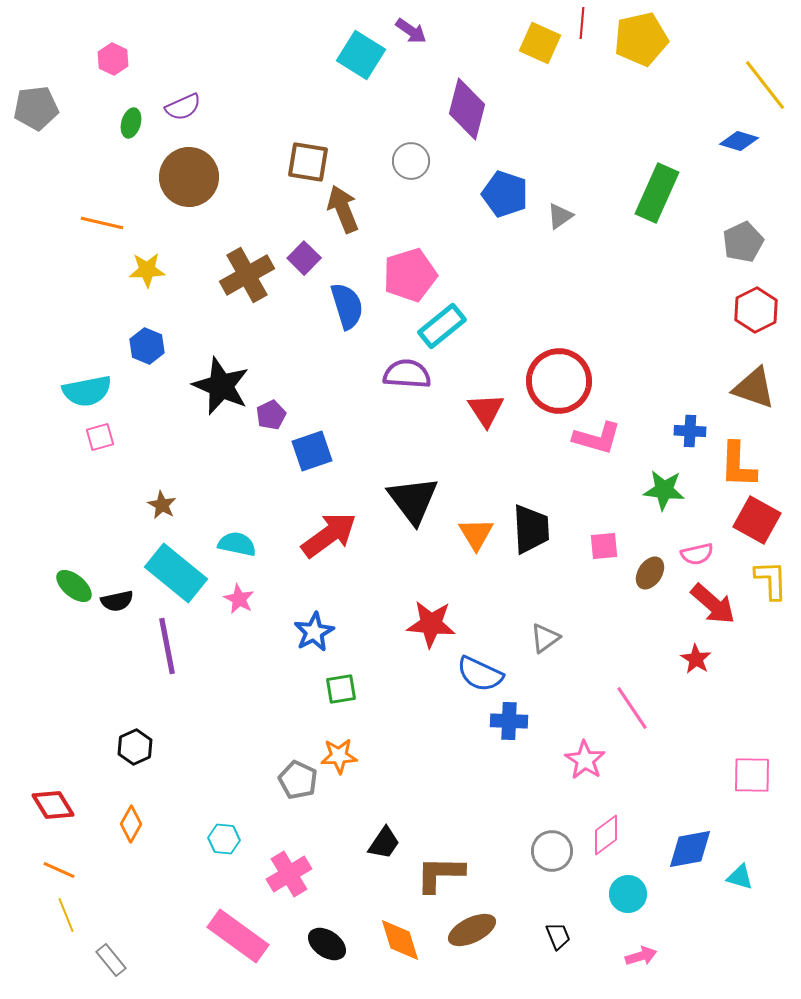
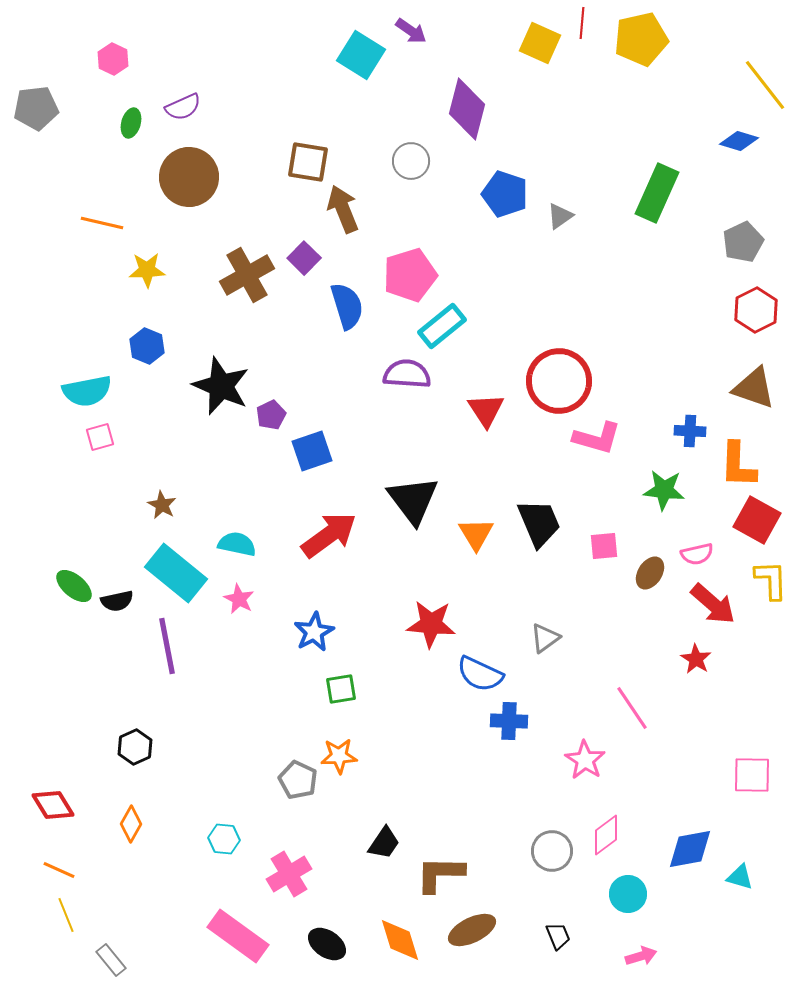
black trapezoid at (531, 529): moved 8 px right, 6 px up; rotated 20 degrees counterclockwise
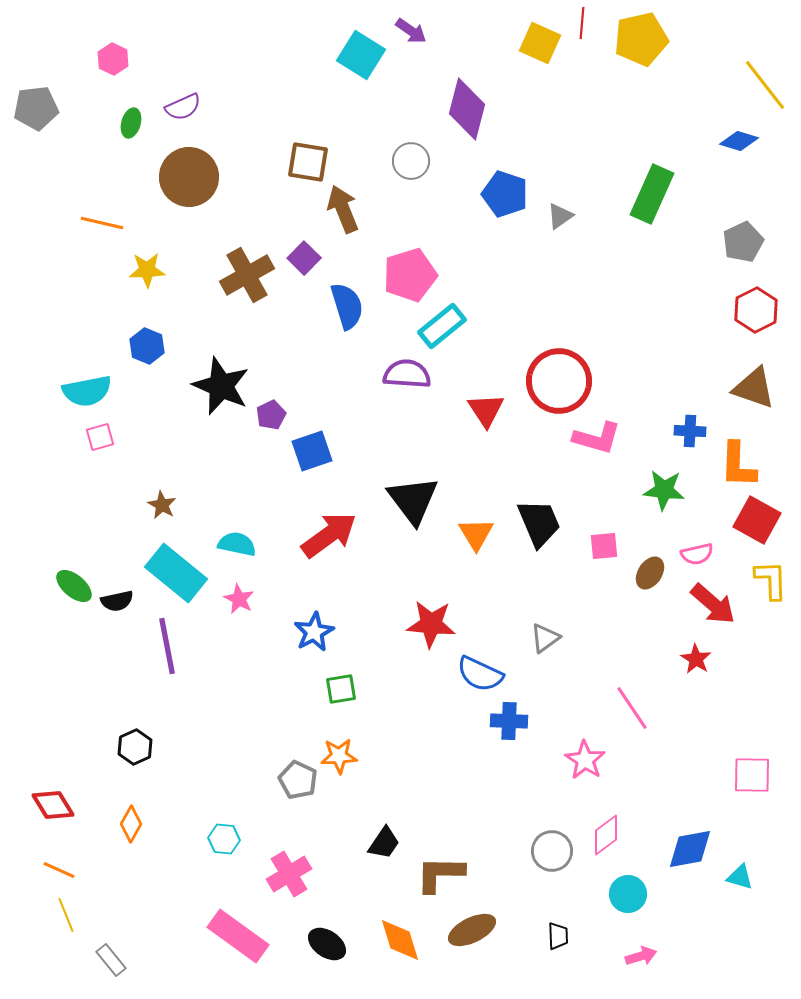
green rectangle at (657, 193): moved 5 px left, 1 px down
black trapezoid at (558, 936): rotated 20 degrees clockwise
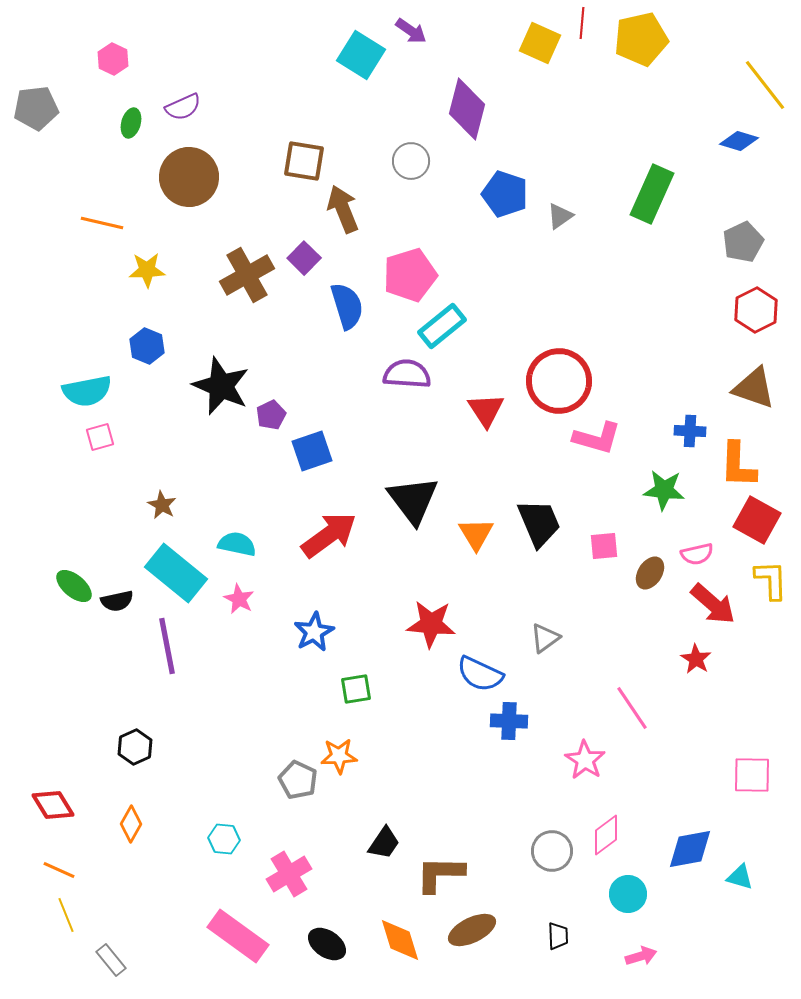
brown square at (308, 162): moved 4 px left, 1 px up
green square at (341, 689): moved 15 px right
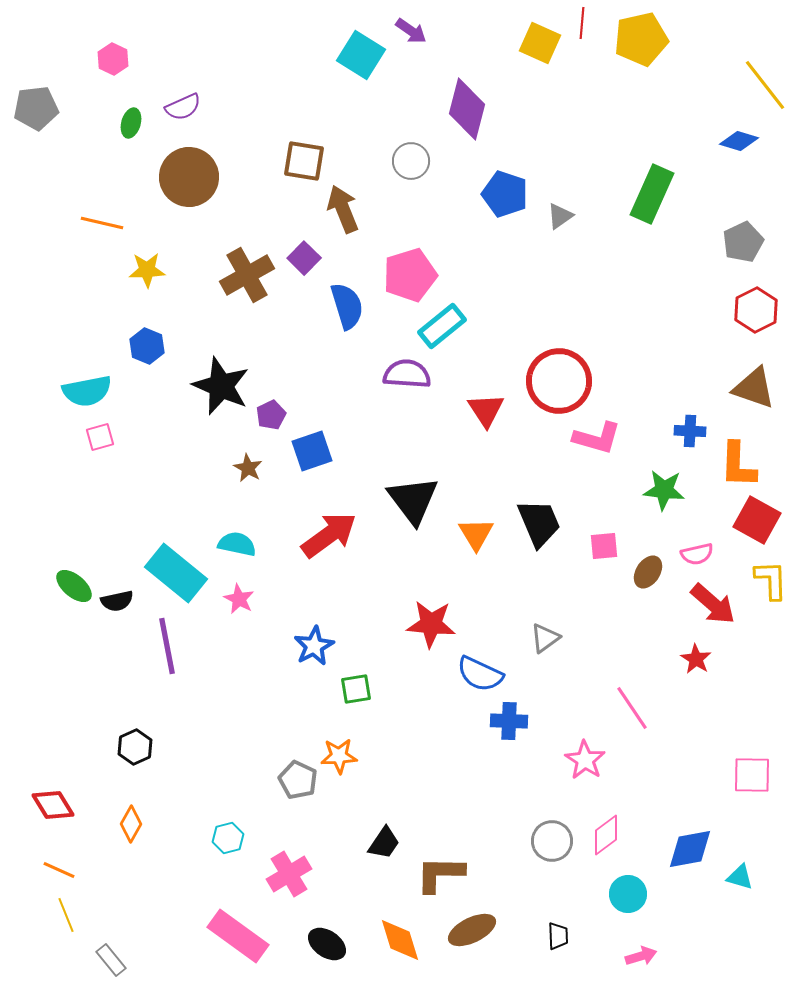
brown star at (162, 505): moved 86 px right, 37 px up
brown ellipse at (650, 573): moved 2 px left, 1 px up
blue star at (314, 632): moved 14 px down
cyan hexagon at (224, 839): moved 4 px right, 1 px up; rotated 20 degrees counterclockwise
gray circle at (552, 851): moved 10 px up
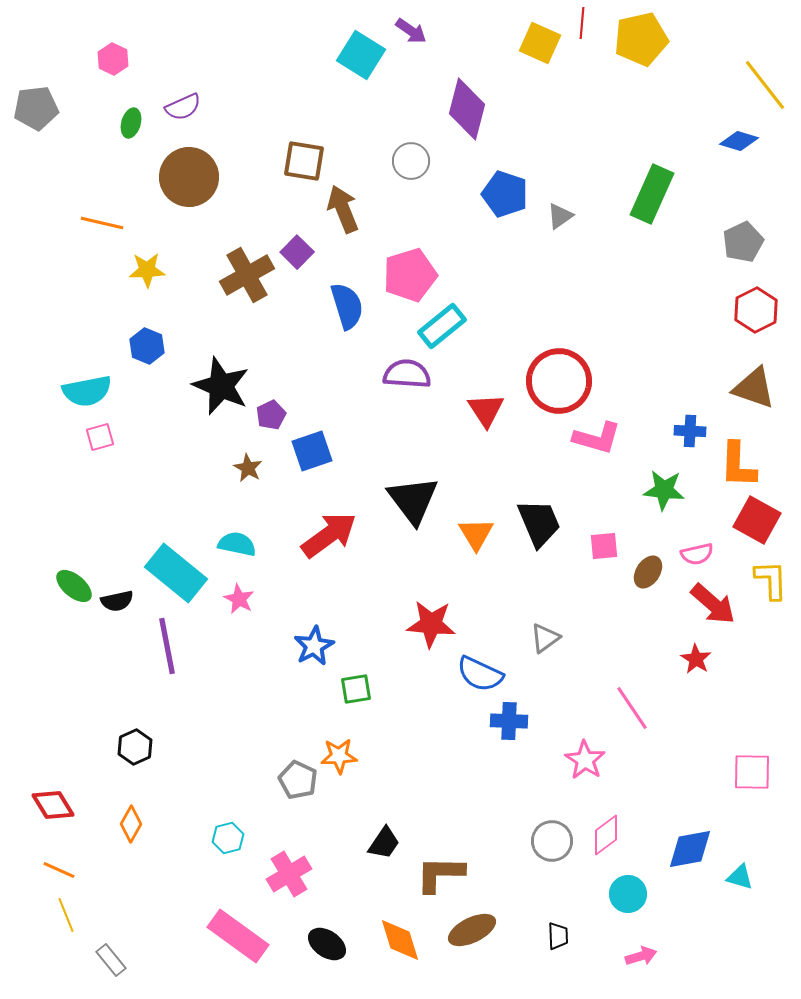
purple square at (304, 258): moved 7 px left, 6 px up
pink square at (752, 775): moved 3 px up
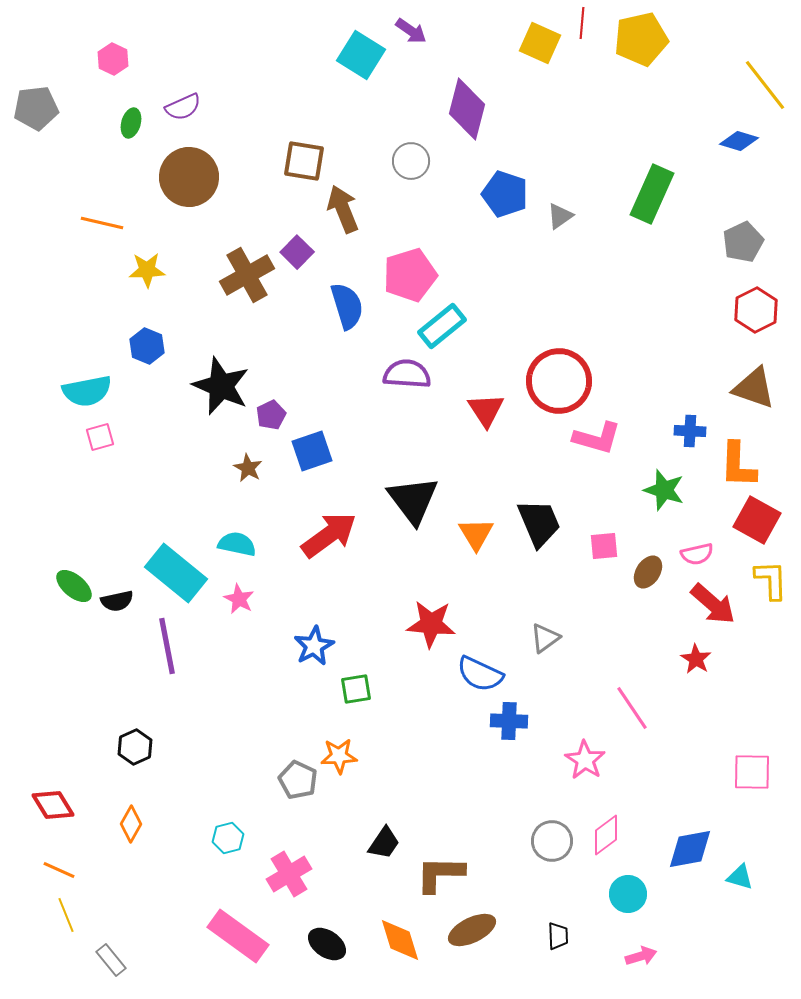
green star at (664, 490): rotated 12 degrees clockwise
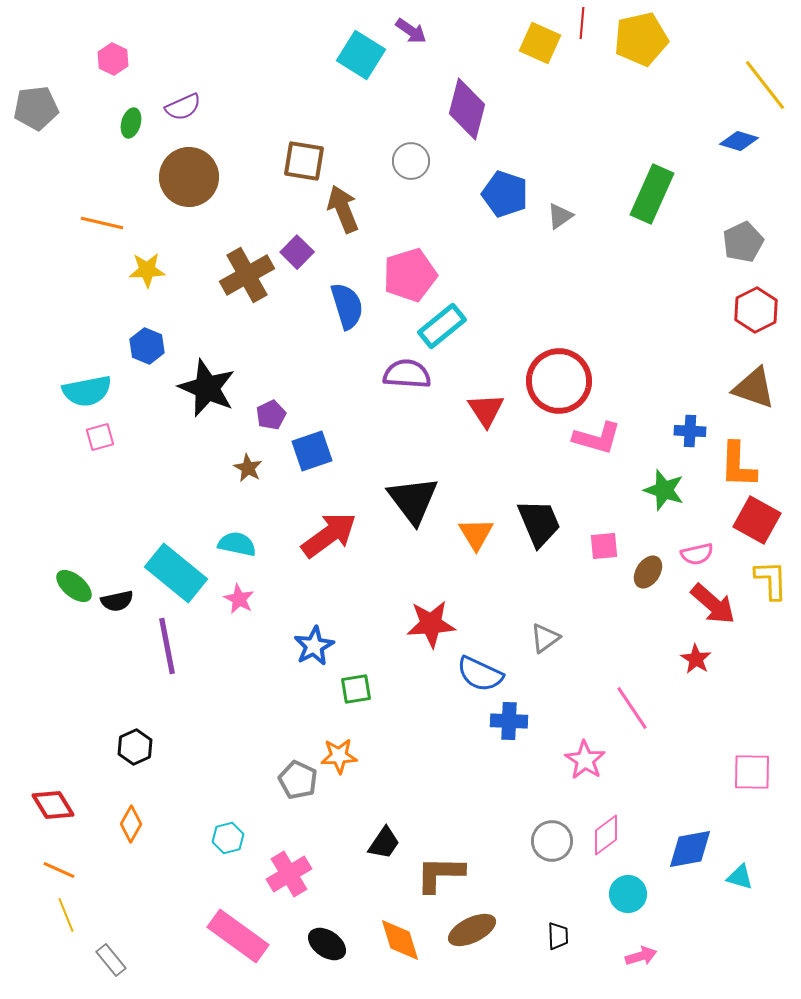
black star at (221, 386): moved 14 px left, 2 px down
red star at (431, 624): rotated 9 degrees counterclockwise
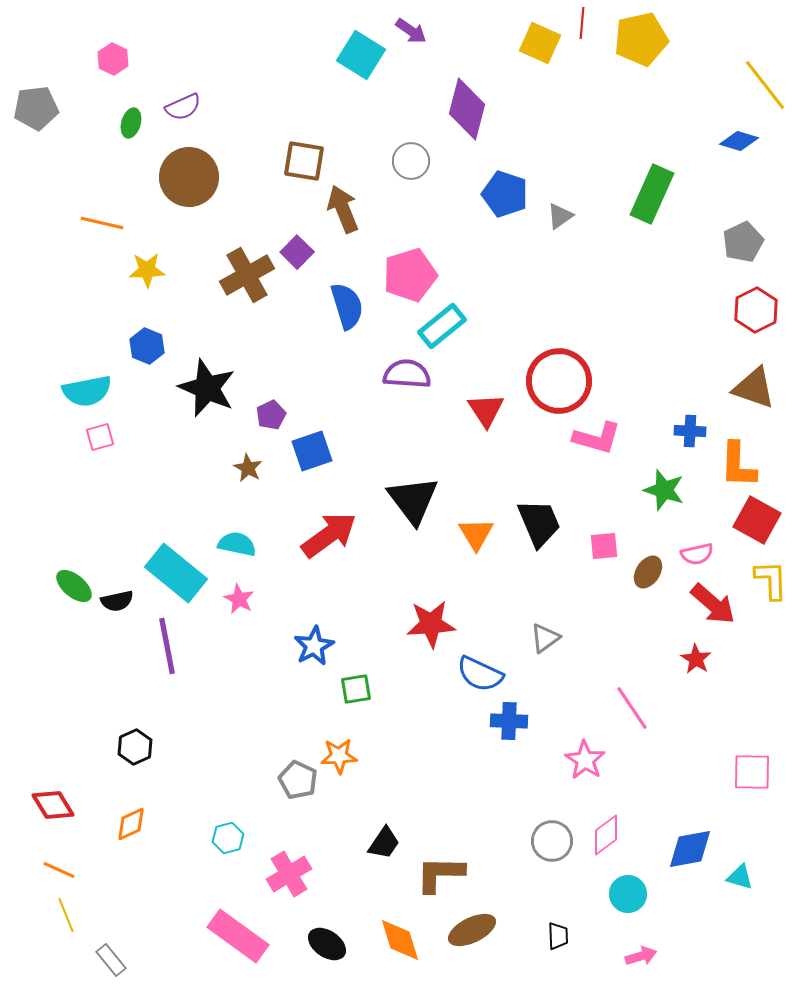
orange diamond at (131, 824): rotated 36 degrees clockwise
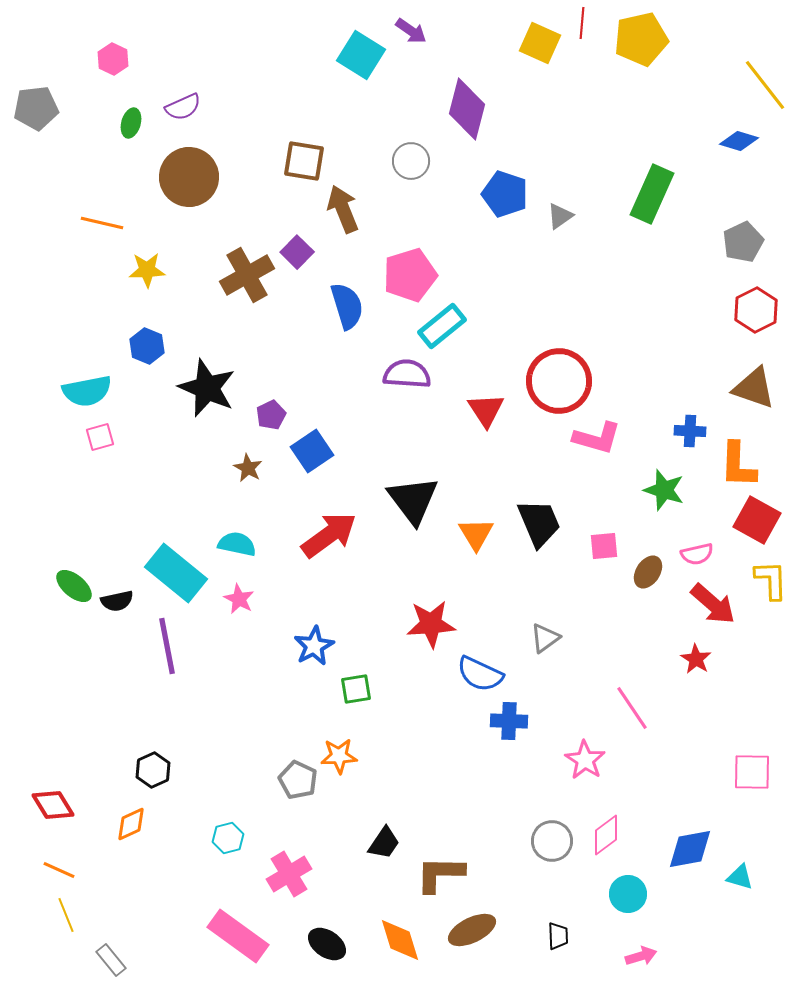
blue square at (312, 451): rotated 15 degrees counterclockwise
black hexagon at (135, 747): moved 18 px right, 23 px down
